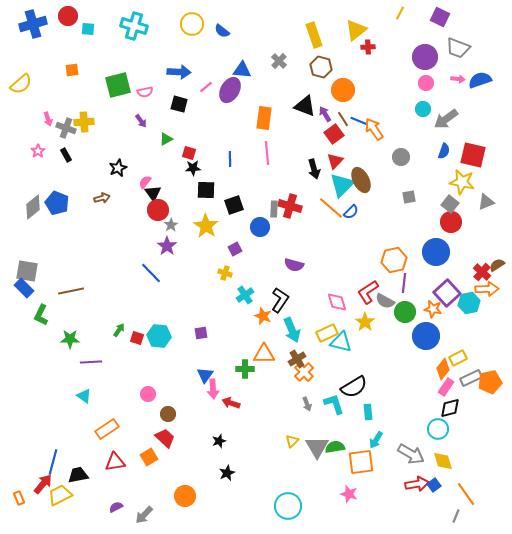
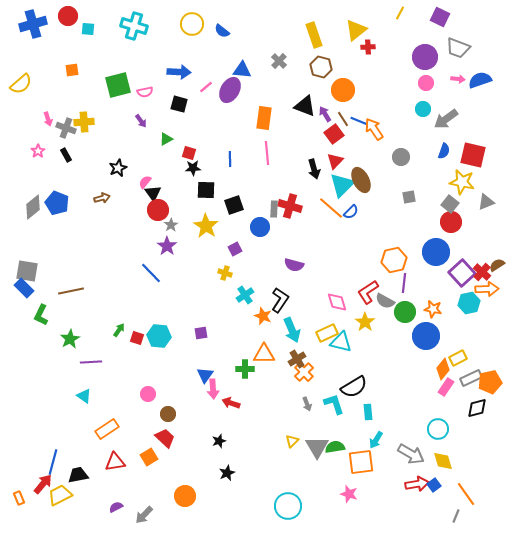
purple square at (447, 293): moved 15 px right, 20 px up
green star at (70, 339): rotated 30 degrees counterclockwise
black diamond at (450, 408): moved 27 px right
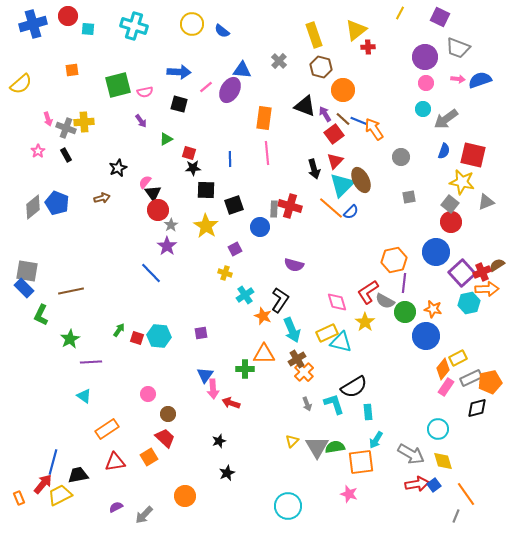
brown line at (343, 119): rotated 14 degrees counterclockwise
red cross at (482, 272): rotated 24 degrees clockwise
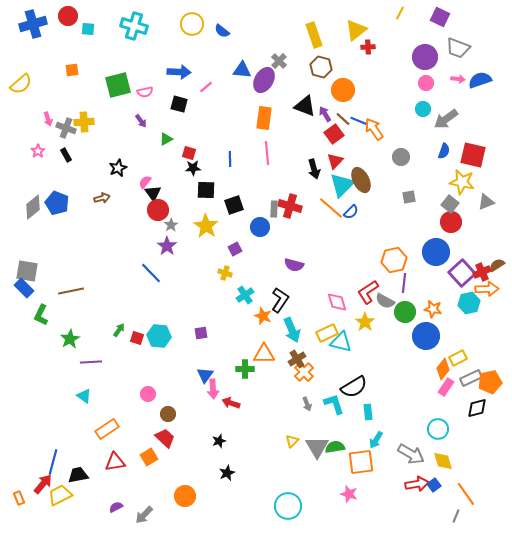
purple ellipse at (230, 90): moved 34 px right, 10 px up
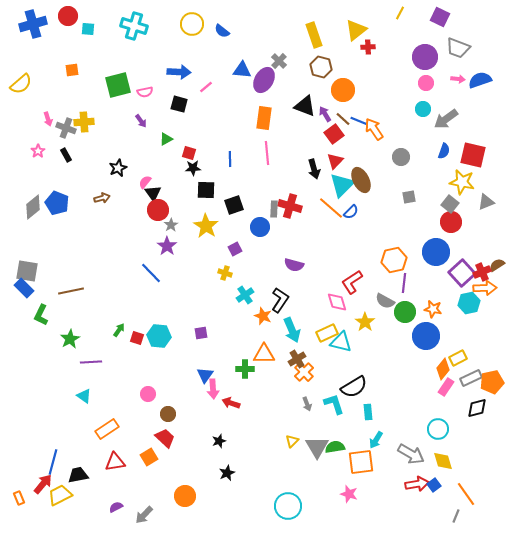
orange arrow at (487, 289): moved 2 px left, 1 px up
red L-shape at (368, 292): moved 16 px left, 10 px up
orange pentagon at (490, 382): moved 2 px right
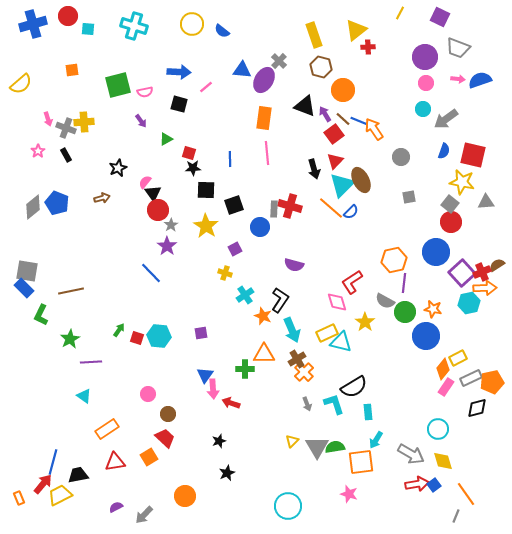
gray triangle at (486, 202): rotated 18 degrees clockwise
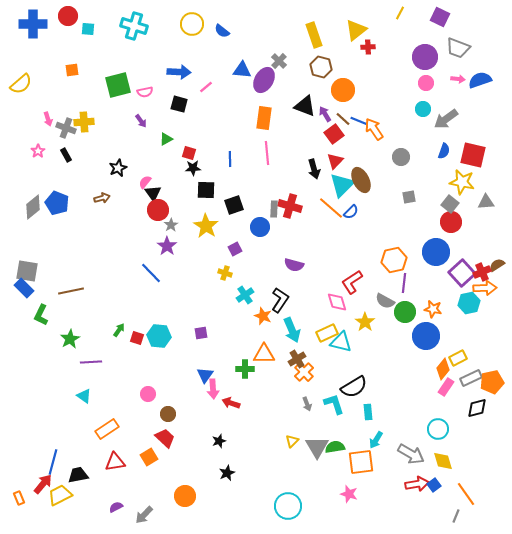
blue cross at (33, 24): rotated 16 degrees clockwise
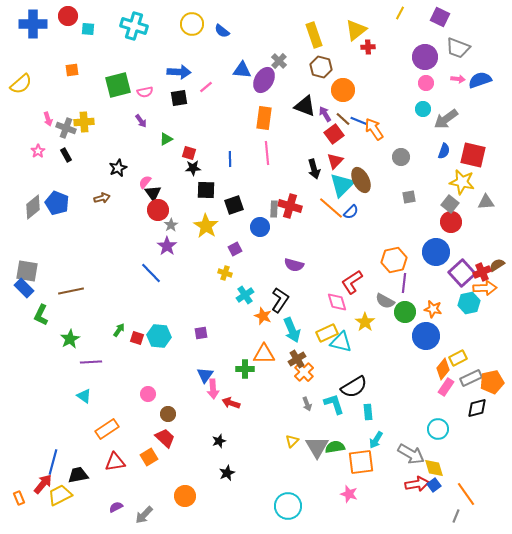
black square at (179, 104): moved 6 px up; rotated 24 degrees counterclockwise
yellow diamond at (443, 461): moved 9 px left, 7 px down
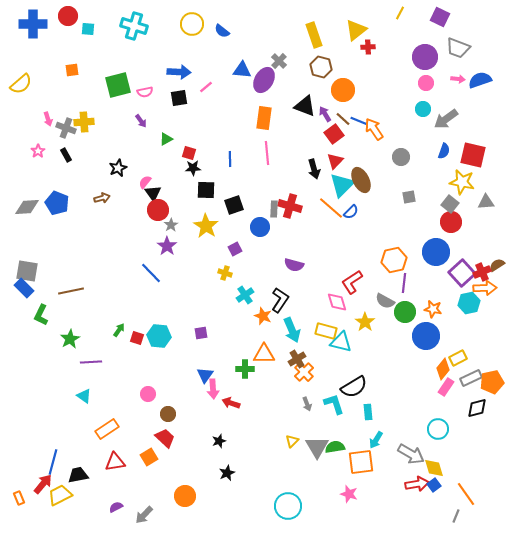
gray diamond at (33, 207): moved 6 px left; rotated 35 degrees clockwise
yellow rectangle at (327, 333): moved 1 px left, 2 px up; rotated 40 degrees clockwise
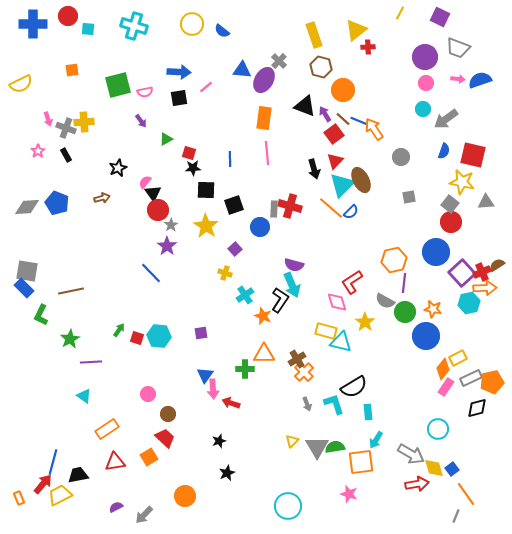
yellow semicircle at (21, 84): rotated 15 degrees clockwise
purple square at (235, 249): rotated 16 degrees counterclockwise
cyan arrow at (292, 330): moved 45 px up
blue square at (434, 485): moved 18 px right, 16 px up
